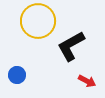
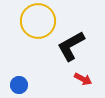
blue circle: moved 2 px right, 10 px down
red arrow: moved 4 px left, 2 px up
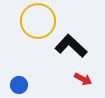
black L-shape: rotated 72 degrees clockwise
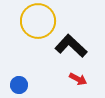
red arrow: moved 5 px left
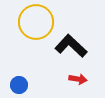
yellow circle: moved 2 px left, 1 px down
red arrow: rotated 18 degrees counterclockwise
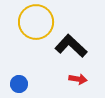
blue circle: moved 1 px up
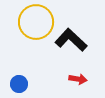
black L-shape: moved 6 px up
